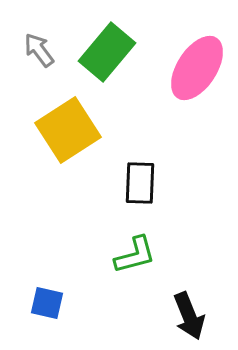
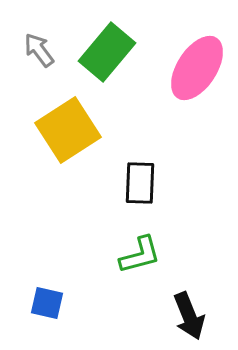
green L-shape: moved 5 px right
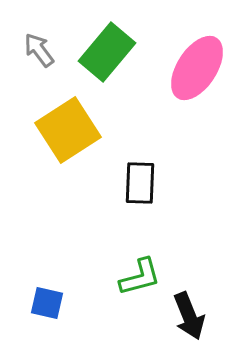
green L-shape: moved 22 px down
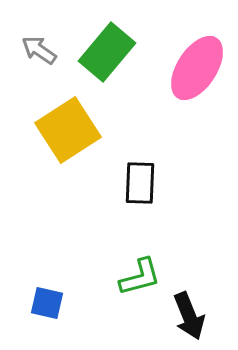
gray arrow: rotated 18 degrees counterclockwise
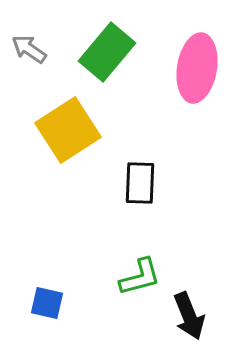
gray arrow: moved 10 px left, 1 px up
pink ellipse: rotated 24 degrees counterclockwise
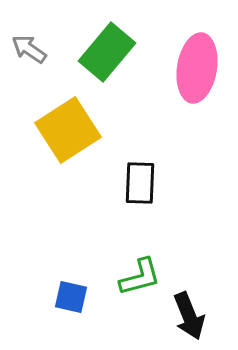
blue square: moved 24 px right, 6 px up
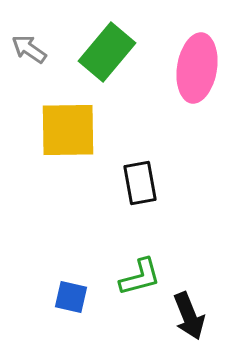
yellow square: rotated 32 degrees clockwise
black rectangle: rotated 12 degrees counterclockwise
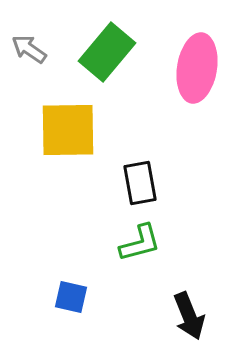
green L-shape: moved 34 px up
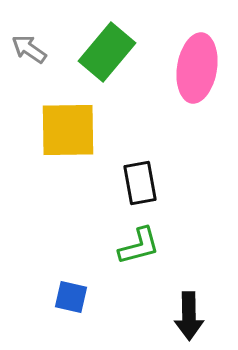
green L-shape: moved 1 px left, 3 px down
black arrow: rotated 21 degrees clockwise
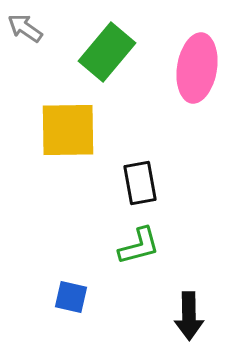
gray arrow: moved 4 px left, 21 px up
